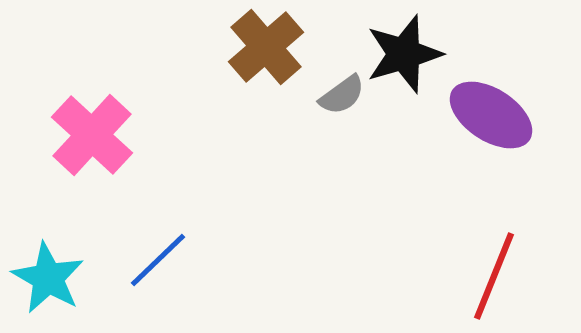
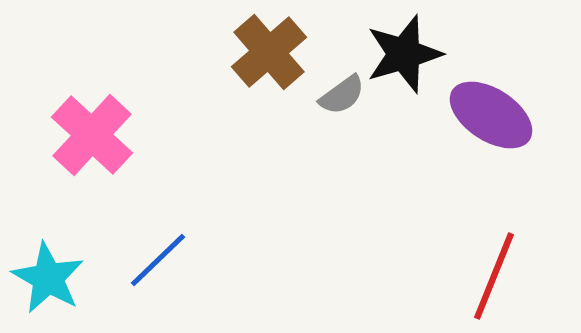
brown cross: moved 3 px right, 5 px down
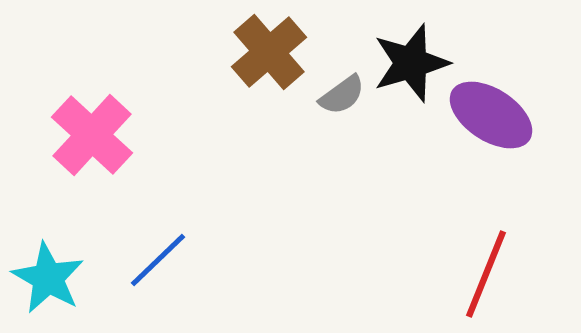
black star: moved 7 px right, 9 px down
red line: moved 8 px left, 2 px up
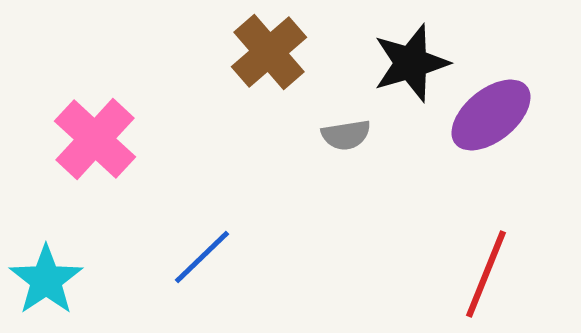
gray semicircle: moved 4 px right, 40 px down; rotated 27 degrees clockwise
purple ellipse: rotated 72 degrees counterclockwise
pink cross: moved 3 px right, 4 px down
blue line: moved 44 px right, 3 px up
cyan star: moved 2 px left, 2 px down; rotated 8 degrees clockwise
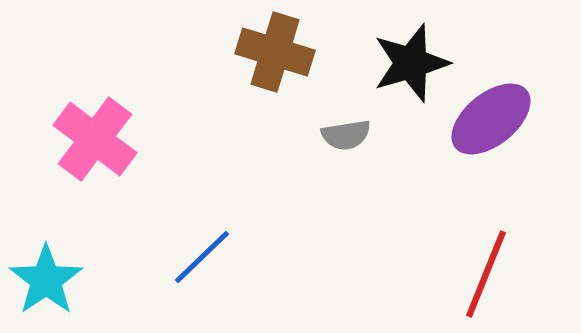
brown cross: moved 6 px right; rotated 32 degrees counterclockwise
purple ellipse: moved 4 px down
pink cross: rotated 6 degrees counterclockwise
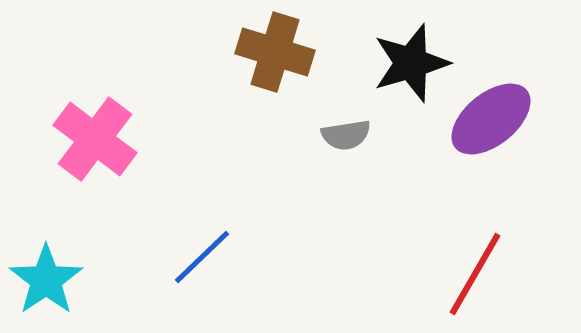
red line: moved 11 px left; rotated 8 degrees clockwise
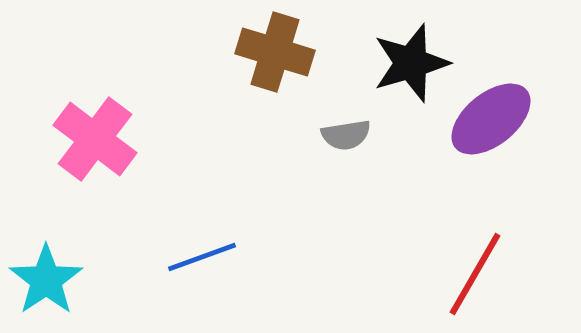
blue line: rotated 24 degrees clockwise
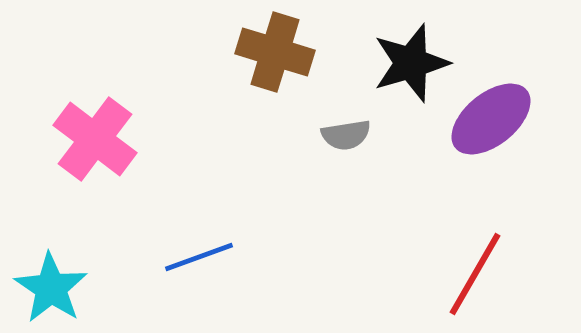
blue line: moved 3 px left
cyan star: moved 5 px right, 8 px down; rotated 4 degrees counterclockwise
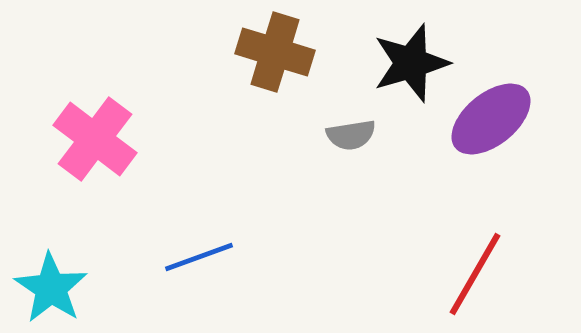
gray semicircle: moved 5 px right
